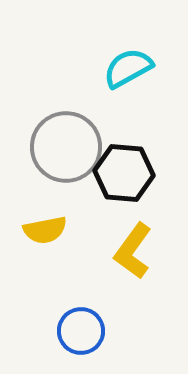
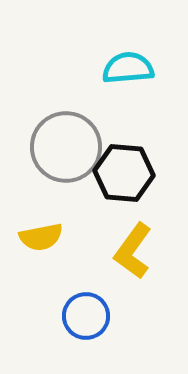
cyan semicircle: rotated 24 degrees clockwise
yellow semicircle: moved 4 px left, 7 px down
blue circle: moved 5 px right, 15 px up
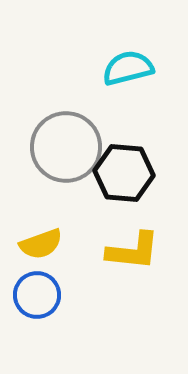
cyan semicircle: rotated 9 degrees counterclockwise
yellow semicircle: moved 7 px down; rotated 9 degrees counterclockwise
yellow L-shape: rotated 120 degrees counterclockwise
blue circle: moved 49 px left, 21 px up
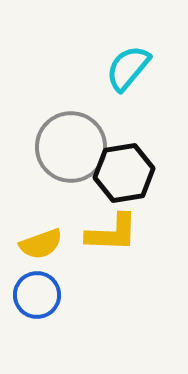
cyan semicircle: rotated 36 degrees counterclockwise
gray circle: moved 5 px right
black hexagon: rotated 14 degrees counterclockwise
yellow L-shape: moved 21 px left, 18 px up; rotated 4 degrees counterclockwise
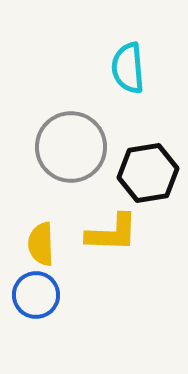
cyan semicircle: rotated 45 degrees counterclockwise
black hexagon: moved 24 px right
yellow semicircle: rotated 108 degrees clockwise
blue circle: moved 1 px left
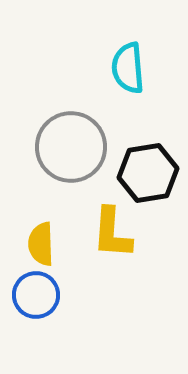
yellow L-shape: rotated 92 degrees clockwise
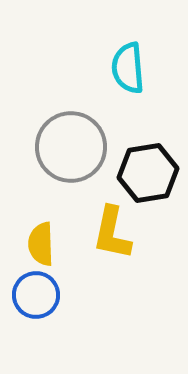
yellow L-shape: rotated 8 degrees clockwise
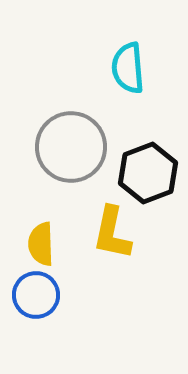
black hexagon: rotated 12 degrees counterclockwise
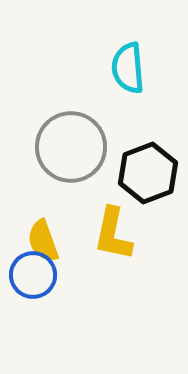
yellow L-shape: moved 1 px right, 1 px down
yellow semicircle: moved 2 px right, 3 px up; rotated 18 degrees counterclockwise
blue circle: moved 3 px left, 20 px up
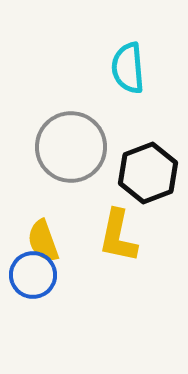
yellow L-shape: moved 5 px right, 2 px down
